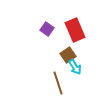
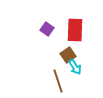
red rectangle: rotated 25 degrees clockwise
brown line: moved 2 px up
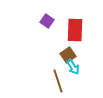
purple square: moved 8 px up
cyan arrow: moved 2 px left
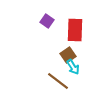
brown line: rotated 35 degrees counterclockwise
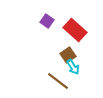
red rectangle: rotated 50 degrees counterclockwise
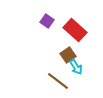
cyan arrow: moved 3 px right
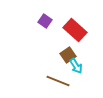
purple square: moved 2 px left
cyan arrow: moved 1 px up
brown line: rotated 15 degrees counterclockwise
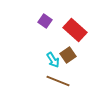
cyan arrow: moved 23 px left, 6 px up
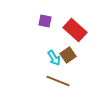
purple square: rotated 24 degrees counterclockwise
cyan arrow: moved 1 px right, 2 px up
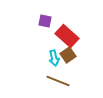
red rectangle: moved 8 px left, 6 px down
cyan arrow: rotated 21 degrees clockwise
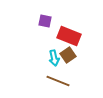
red rectangle: moved 2 px right; rotated 20 degrees counterclockwise
